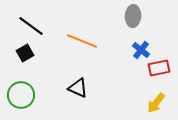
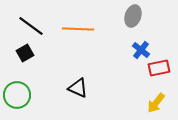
gray ellipse: rotated 15 degrees clockwise
orange line: moved 4 px left, 12 px up; rotated 20 degrees counterclockwise
green circle: moved 4 px left
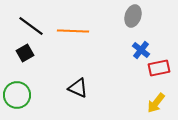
orange line: moved 5 px left, 2 px down
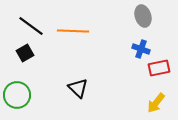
gray ellipse: moved 10 px right; rotated 35 degrees counterclockwise
blue cross: moved 1 px up; rotated 18 degrees counterclockwise
black triangle: rotated 20 degrees clockwise
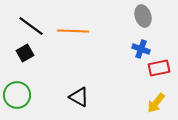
black triangle: moved 1 px right, 9 px down; rotated 15 degrees counterclockwise
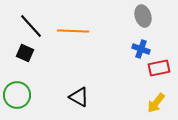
black line: rotated 12 degrees clockwise
black square: rotated 36 degrees counterclockwise
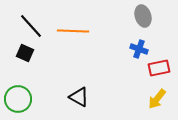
blue cross: moved 2 px left
green circle: moved 1 px right, 4 px down
yellow arrow: moved 1 px right, 4 px up
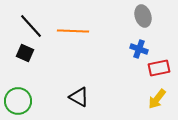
green circle: moved 2 px down
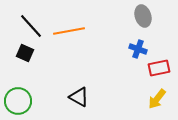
orange line: moved 4 px left; rotated 12 degrees counterclockwise
blue cross: moved 1 px left
